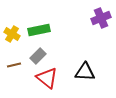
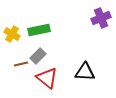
brown line: moved 7 px right, 1 px up
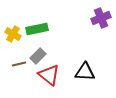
green rectangle: moved 2 px left, 1 px up
yellow cross: moved 1 px right
brown line: moved 2 px left
red triangle: moved 2 px right, 3 px up
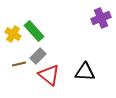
green rectangle: moved 3 px left, 2 px down; rotated 60 degrees clockwise
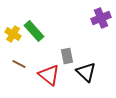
gray rectangle: moved 29 px right; rotated 56 degrees counterclockwise
brown line: rotated 40 degrees clockwise
black triangle: moved 1 px right; rotated 40 degrees clockwise
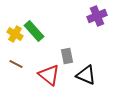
purple cross: moved 4 px left, 2 px up
yellow cross: moved 2 px right
brown line: moved 3 px left
black triangle: moved 3 px down; rotated 20 degrees counterclockwise
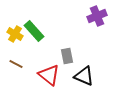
black triangle: moved 2 px left, 1 px down
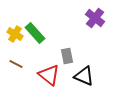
purple cross: moved 2 px left, 2 px down; rotated 30 degrees counterclockwise
green rectangle: moved 1 px right, 2 px down
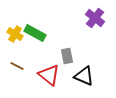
green rectangle: rotated 20 degrees counterclockwise
brown line: moved 1 px right, 2 px down
